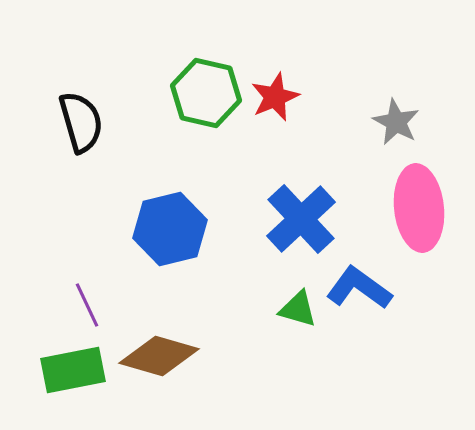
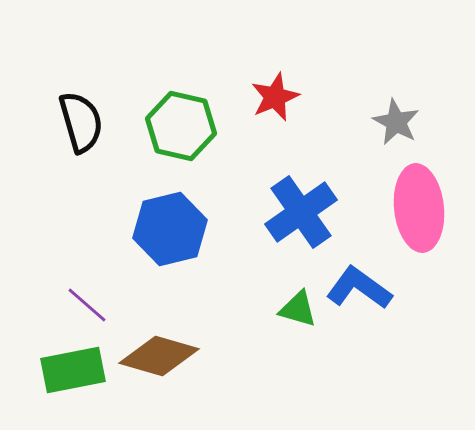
green hexagon: moved 25 px left, 33 px down
blue cross: moved 7 px up; rotated 8 degrees clockwise
purple line: rotated 24 degrees counterclockwise
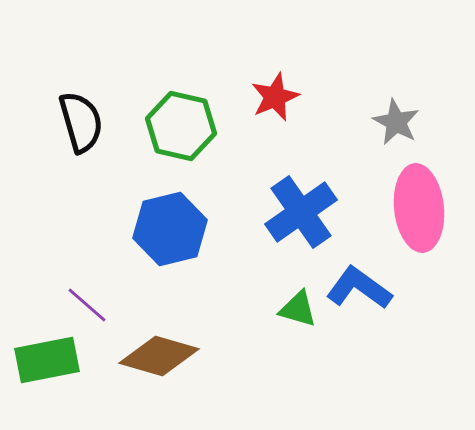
green rectangle: moved 26 px left, 10 px up
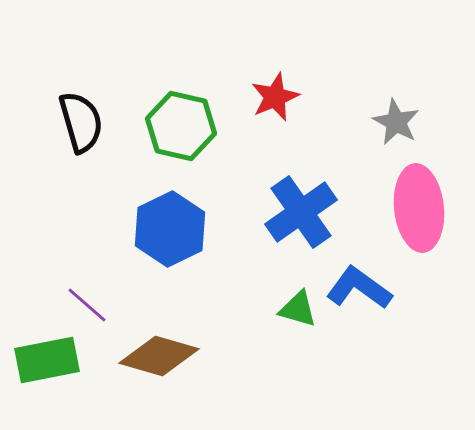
blue hexagon: rotated 12 degrees counterclockwise
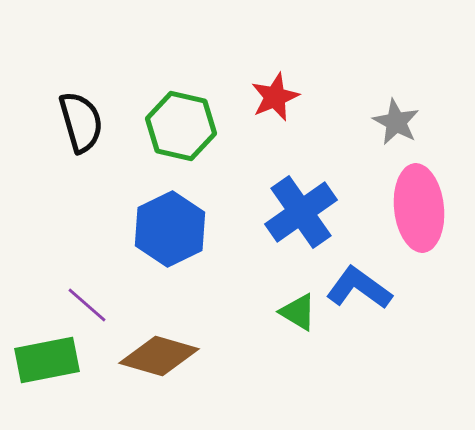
green triangle: moved 3 px down; rotated 15 degrees clockwise
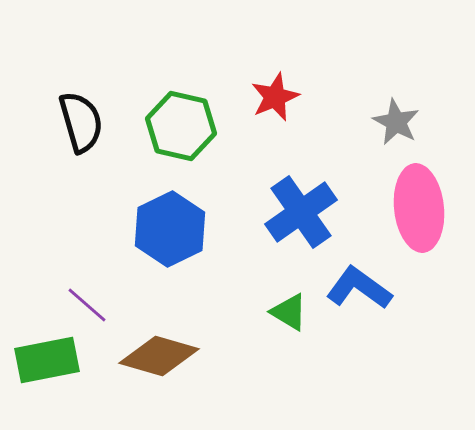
green triangle: moved 9 px left
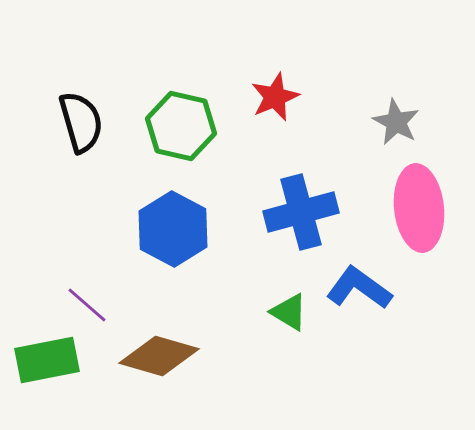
blue cross: rotated 20 degrees clockwise
blue hexagon: moved 3 px right; rotated 6 degrees counterclockwise
